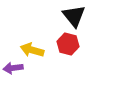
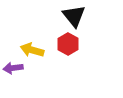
red hexagon: rotated 15 degrees clockwise
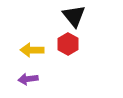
yellow arrow: rotated 15 degrees counterclockwise
purple arrow: moved 15 px right, 11 px down
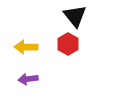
black triangle: moved 1 px right
yellow arrow: moved 6 px left, 3 px up
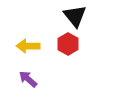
yellow arrow: moved 2 px right, 1 px up
purple arrow: rotated 48 degrees clockwise
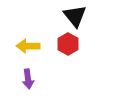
purple arrow: rotated 138 degrees counterclockwise
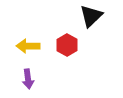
black triangle: moved 16 px right; rotated 25 degrees clockwise
red hexagon: moved 1 px left, 1 px down
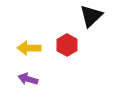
yellow arrow: moved 1 px right, 2 px down
purple arrow: rotated 114 degrees clockwise
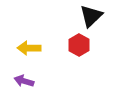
red hexagon: moved 12 px right
purple arrow: moved 4 px left, 2 px down
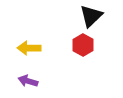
red hexagon: moved 4 px right
purple arrow: moved 4 px right
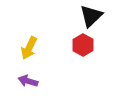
yellow arrow: rotated 65 degrees counterclockwise
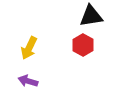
black triangle: rotated 35 degrees clockwise
